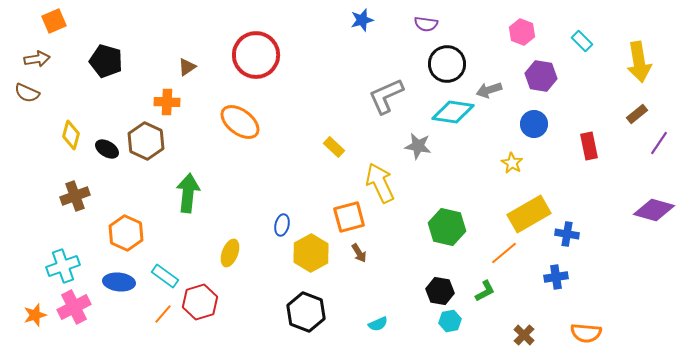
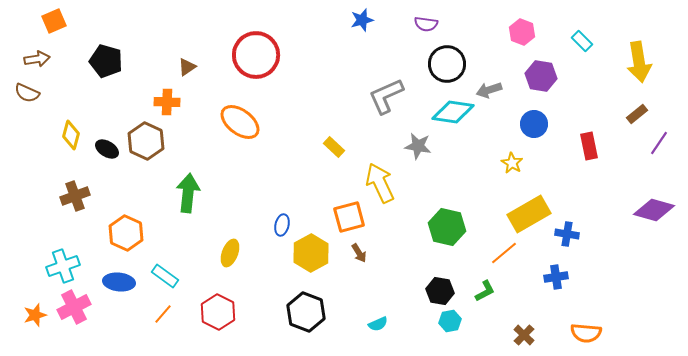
red hexagon at (200, 302): moved 18 px right, 10 px down; rotated 16 degrees counterclockwise
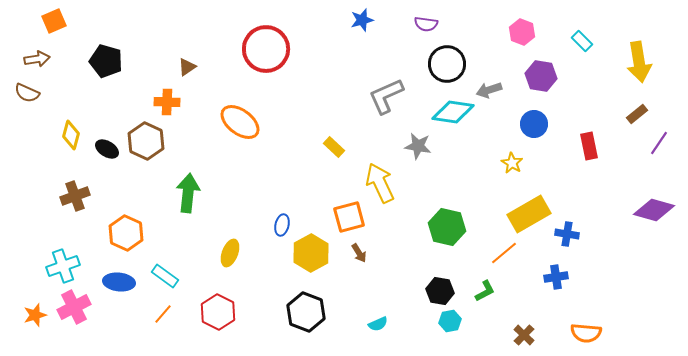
red circle at (256, 55): moved 10 px right, 6 px up
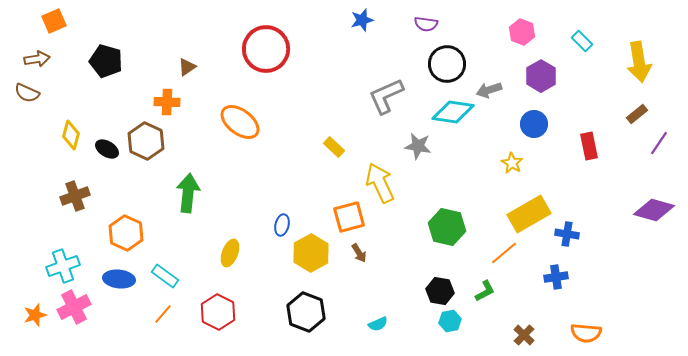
purple hexagon at (541, 76): rotated 20 degrees clockwise
blue ellipse at (119, 282): moved 3 px up
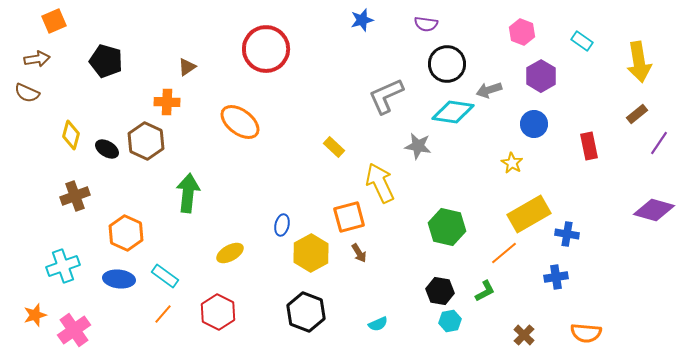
cyan rectangle at (582, 41): rotated 10 degrees counterclockwise
yellow ellipse at (230, 253): rotated 40 degrees clockwise
pink cross at (74, 307): moved 23 px down; rotated 8 degrees counterclockwise
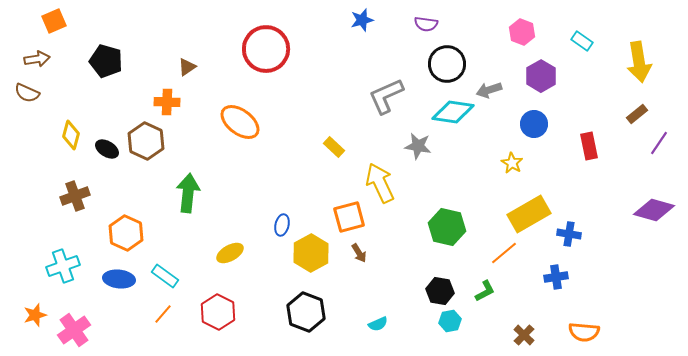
blue cross at (567, 234): moved 2 px right
orange semicircle at (586, 333): moved 2 px left, 1 px up
